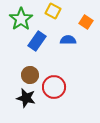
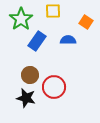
yellow square: rotated 28 degrees counterclockwise
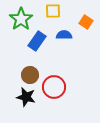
blue semicircle: moved 4 px left, 5 px up
black star: moved 1 px up
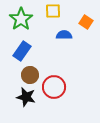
blue rectangle: moved 15 px left, 10 px down
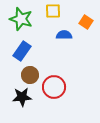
green star: rotated 20 degrees counterclockwise
black star: moved 4 px left; rotated 18 degrees counterclockwise
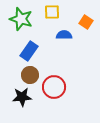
yellow square: moved 1 px left, 1 px down
blue rectangle: moved 7 px right
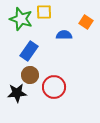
yellow square: moved 8 px left
black star: moved 5 px left, 4 px up
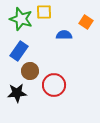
blue rectangle: moved 10 px left
brown circle: moved 4 px up
red circle: moved 2 px up
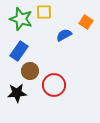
blue semicircle: rotated 28 degrees counterclockwise
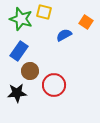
yellow square: rotated 14 degrees clockwise
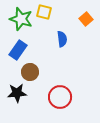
orange square: moved 3 px up; rotated 16 degrees clockwise
blue semicircle: moved 2 px left, 4 px down; rotated 112 degrees clockwise
blue rectangle: moved 1 px left, 1 px up
brown circle: moved 1 px down
red circle: moved 6 px right, 12 px down
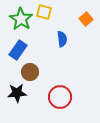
green star: rotated 15 degrees clockwise
